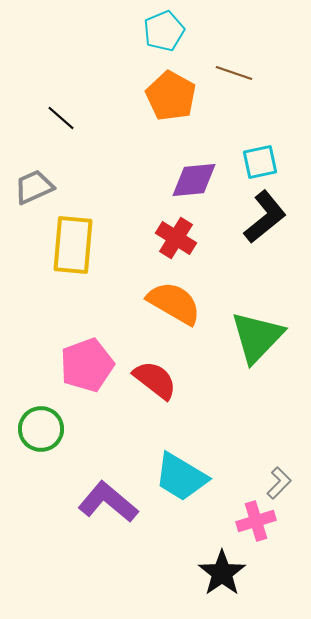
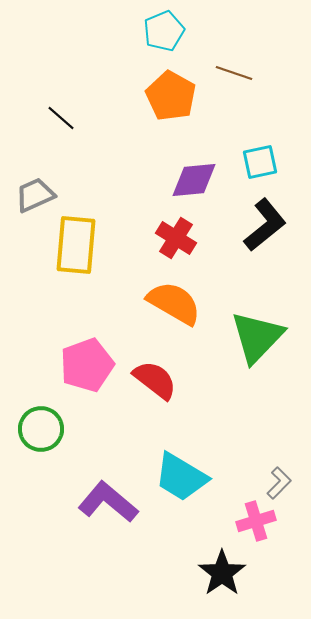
gray trapezoid: moved 1 px right, 8 px down
black L-shape: moved 8 px down
yellow rectangle: moved 3 px right
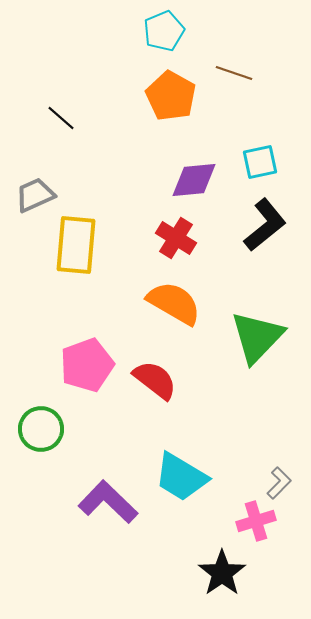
purple L-shape: rotated 4 degrees clockwise
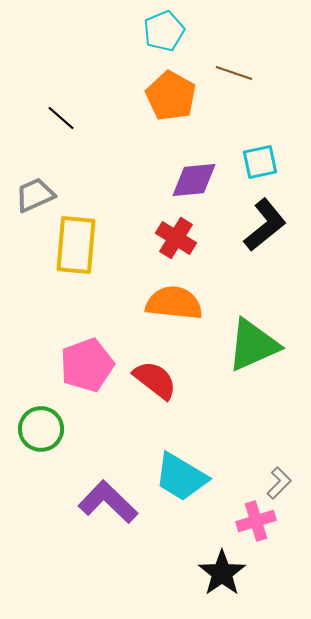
orange semicircle: rotated 24 degrees counterclockwise
green triangle: moved 4 px left, 8 px down; rotated 22 degrees clockwise
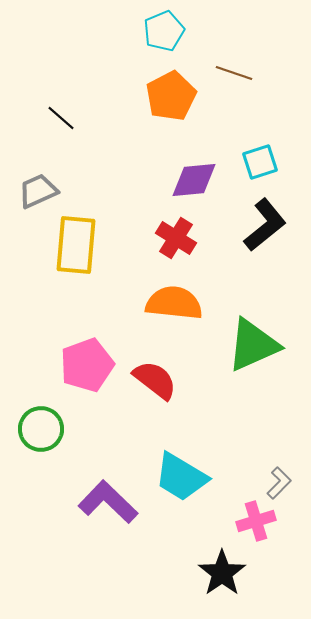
orange pentagon: rotated 15 degrees clockwise
cyan square: rotated 6 degrees counterclockwise
gray trapezoid: moved 3 px right, 4 px up
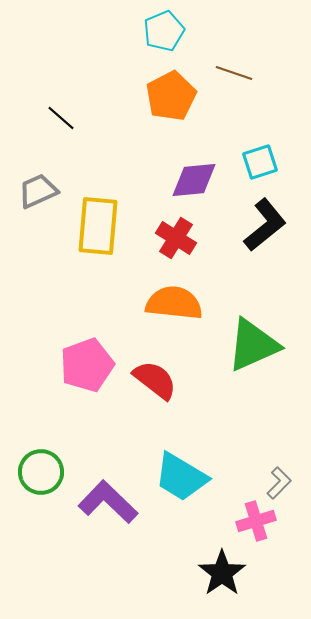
yellow rectangle: moved 22 px right, 19 px up
green circle: moved 43 px down
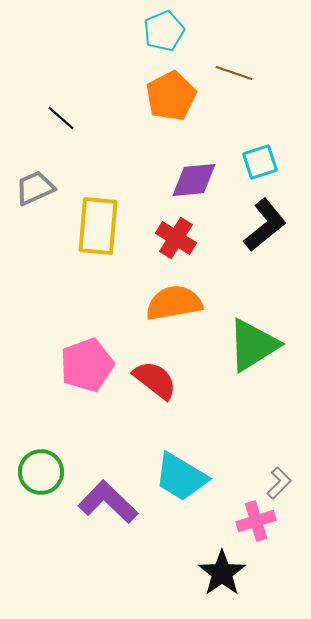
gray trapezoid: moved 3 px left, 3 px up
orange semicircle: rotated 16 degrees counterclockwise
green triangle: rotated 8 degrees counterclockwise
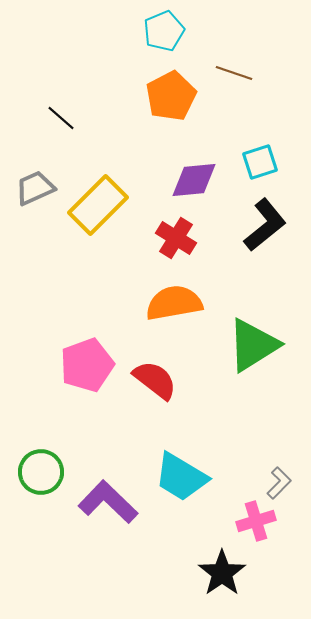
yellow rectangle: moved 21 px up; rotated 40 degrees clockwise
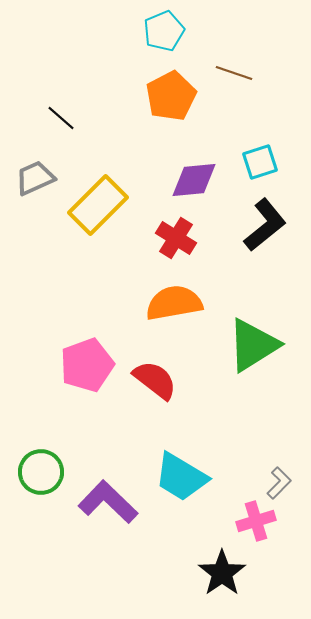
gray trapezoid: moved 10 px up
